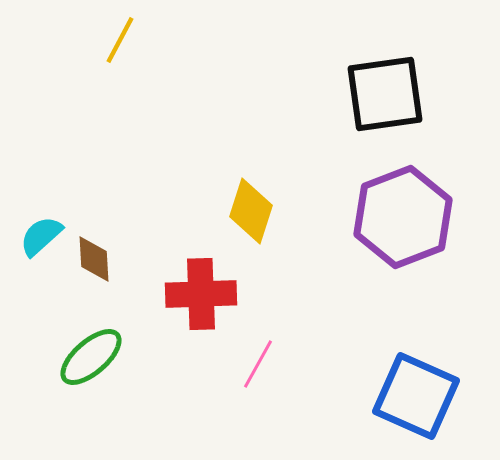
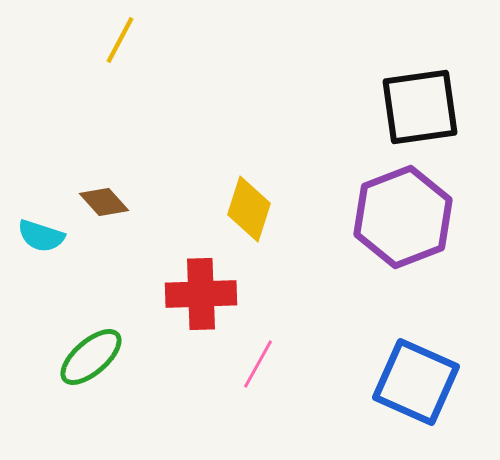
black square: moved 35 px right, 13 px down
yellow diamond: moved 2 px left, 2 px up
cyan semicircle: rotated 120 degrees counterclockwise
brown diamond: moved 10 px right, 57 px up; rotated 39 degrees counterclockwise
blue square: moved 14 px up
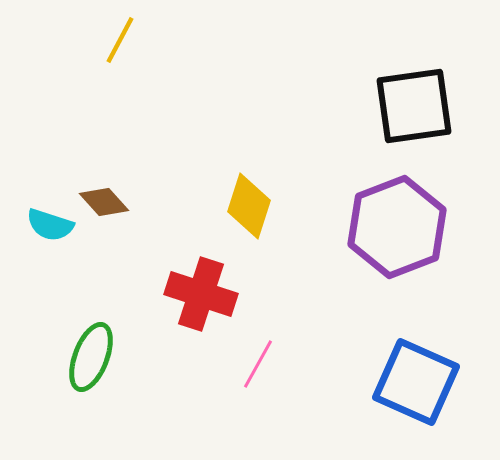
black square: moved 6 px left, 1 px up
yellow diamond: moved 3 px up
purple hexagon: moved 6 px left, 10 px down
cyan semicircle: moved 9 px right, 11 px up
red cross: rotated 20 degrees clockwise
green ellipse: rotated 28 degrees counterclockwise
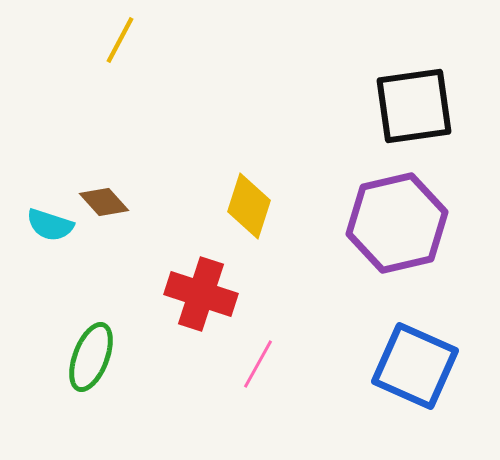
purple hexagon: moved 4 px up; rotated 8 degrees clockwise
blue square: moved 1 px left, 16 px up
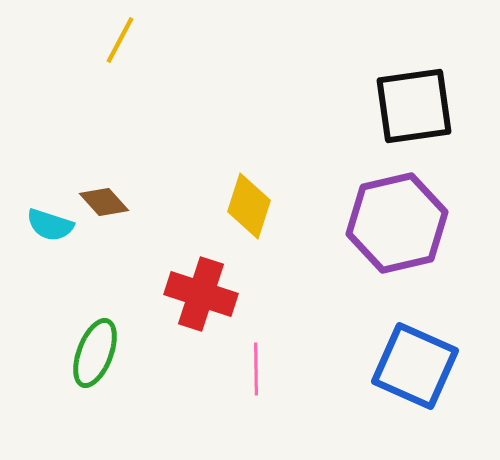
green ellipse: moved 4 px right, 4 px up
pink line: moved 2 px left, 5 px down; rotated 30 degrees counterclockwise
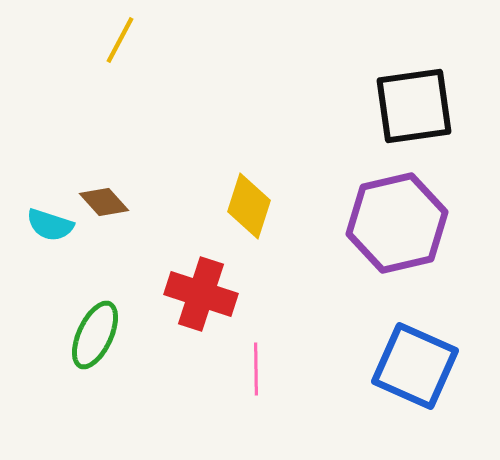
green ellipse: moved 18 px up; rotated 4 degrees clockwise
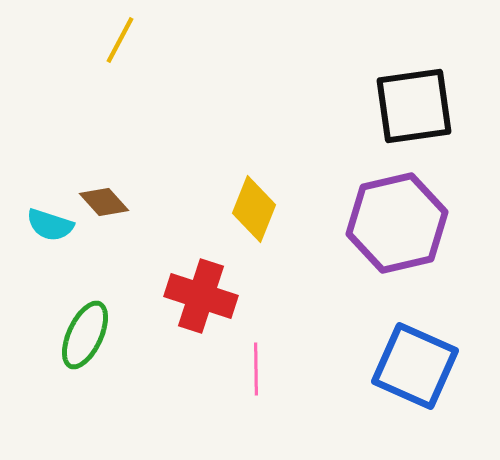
yellow diamond: moved 5 px right, 3 px down; rotated 4 degrees clockwise
red cross: moved 2 px down
green ellipse: moved 10 px left
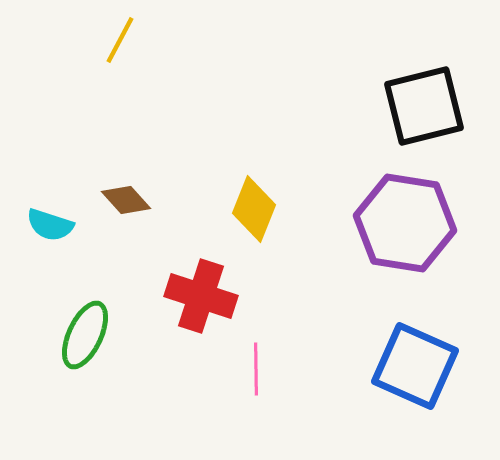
black square: moved 10 px right; rotated 6 degrees counterclockwise
brown diamond: moved 22 px right, 2 px up
purple hexagon: moved 8 px right; rotated 22 degrees clockwise
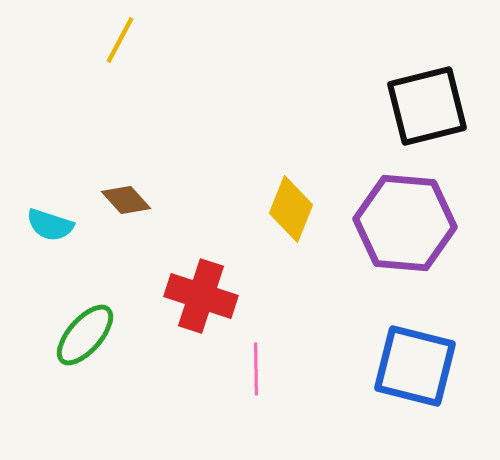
black square: moved 3 px right
yellow diamond: moved 37 px right
purple hexagon: rotated 4 degrees counterclockwise
green ellipse: rotated 16 degrees clockwise
blue square: rotated 10 degrees counterclockwise
